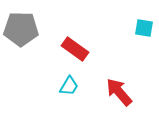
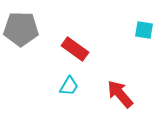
cyan square: moved 2 px down
red arrow: moved 1 px right, 2 px down
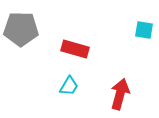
red rectangle: rotated 20 degrees counterclockwise
red arrow: rotated 56 degrees clockwise
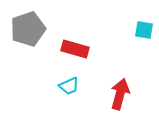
gray pentagon: moved 7 px right; rotated 20 degrees counterclockwise
cyan trapezoid: rotated 35 degrees clockwise
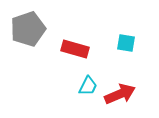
cyan square: moved 18 px left, 13 px down
cyan trapezoid: moved 19 px right; rotated 40 degrees counterclockwise
red arrow: rotated 52 degrees clockwise
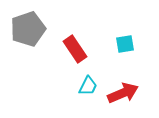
cyan square: moved 1 px left, 1 px down; rotated 18 degrees counterclockwise
red rectangle: rotated 40 degrees clockwise
red arrow: moved 3 px right, 1 px up
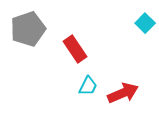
cyan square: moved 20 px right, 21 px up; rotated 36 degrees counterclockwise
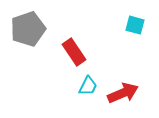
cyan square: moved 10 px left, 2 px down; rotated 30 degrees counterclockwise
red rectangle: moved 1 px left, 3 px down
